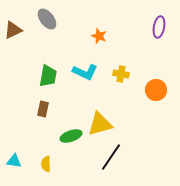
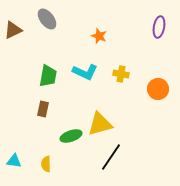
orange circle: moved 2 px right, 1 px up
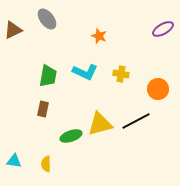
purple ellipse: moved 4 px right, 2 px down; rotated 50 degrees clockwise
black line: moved 25 px right, 36 px up; rotated 28 degrees clockwise
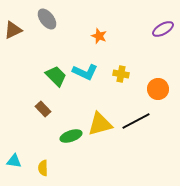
green trapezoid: moved 8 px right; rotated 55 degrees counterclockwise
brown rectangle: rotated 56 degrees counterclockwise
yellow semicircle: moved 3 px left, 4 px down
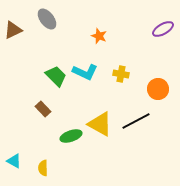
yellow triangle: rotated 44 degrees clockwise
cyan triangle: rotated 21 degrees clockwise
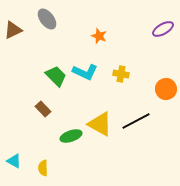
orange circle: moved 8 px right
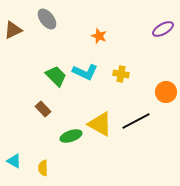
orange circle: moved 3 px down
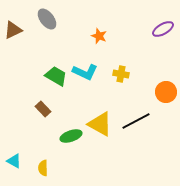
green trapezoid: rotated 15 degrees counterclockwise
